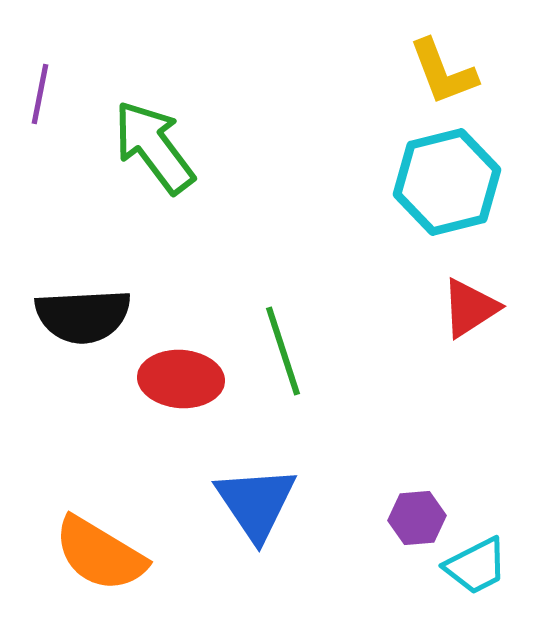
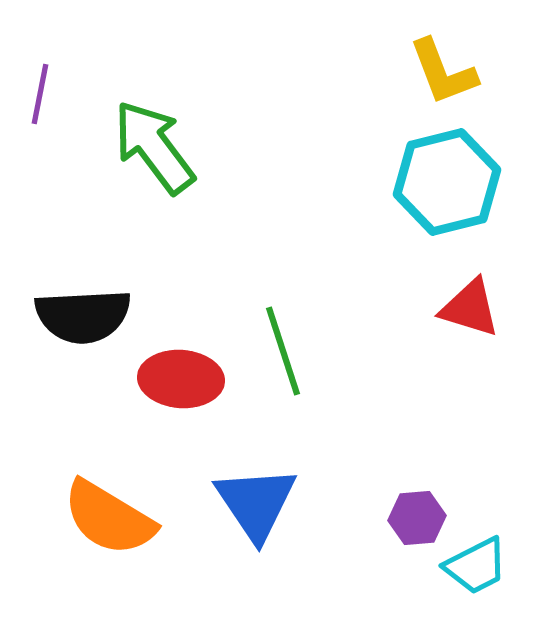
red triangle: rotated 50 degrees clockwise
orange semicircle: moved 9 px right, 36 px up
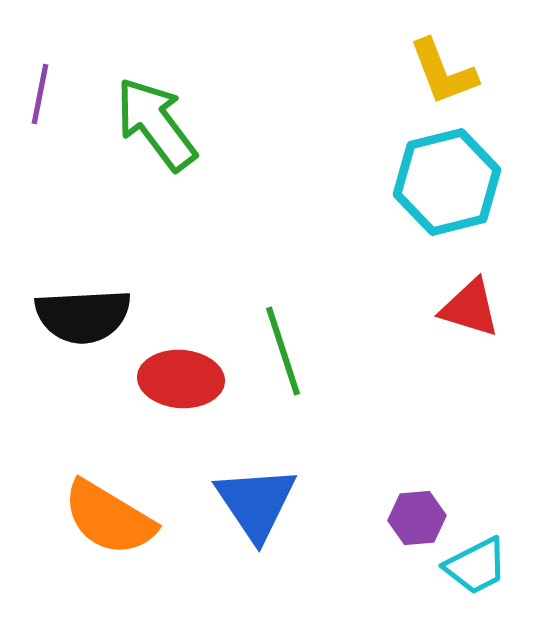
green arrow: moved 2 px right, 23 px up
